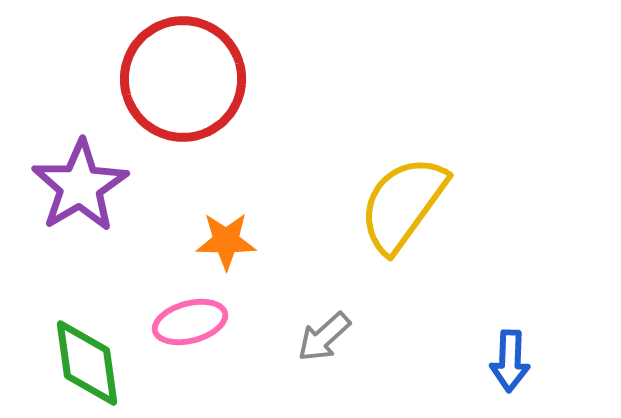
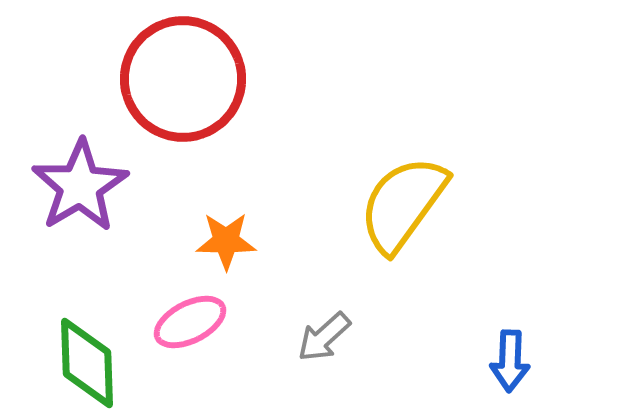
pink ellipse: rotated 12 degrees counterclockwise
green diamond: rotated 6 degrees clockwise
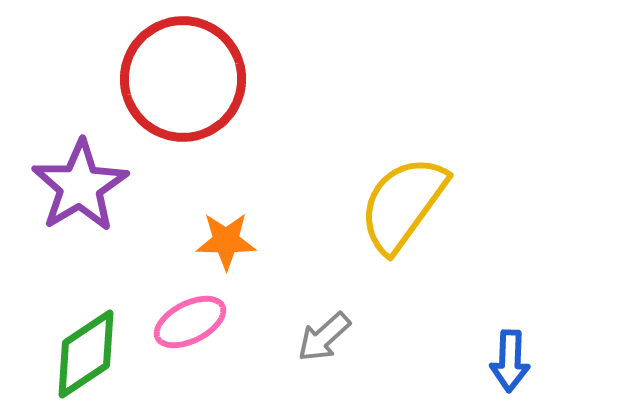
green diamond: moved 1 px left, 9 px up; rotated 58 degrees clockwise
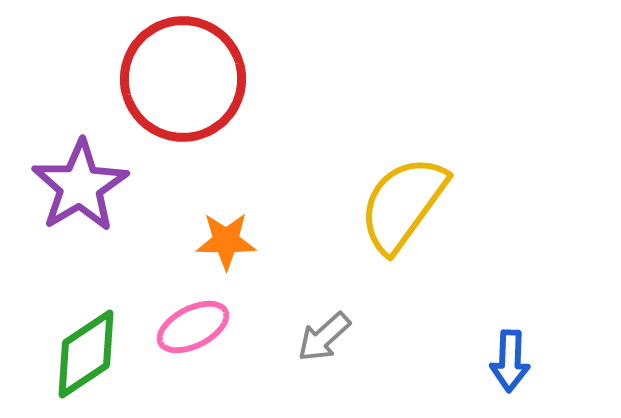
pink ellipse: moved 3 px right, 5 px down
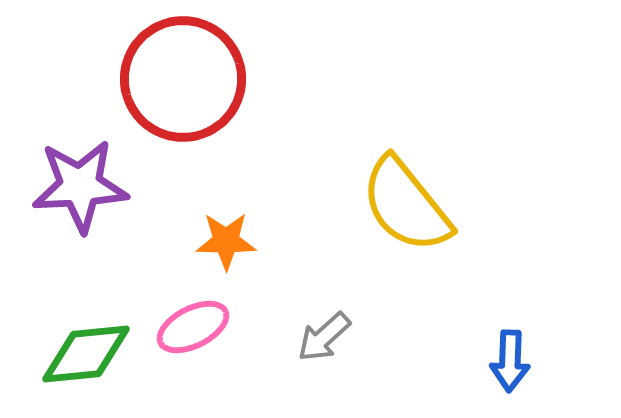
purple star: rotated 28 degrees clockwise
yellow semicircle: moved 3 px right, 1 px down; rotated 75 degrees counterclockwise
green diamond: rotated 28 degrees clockwise
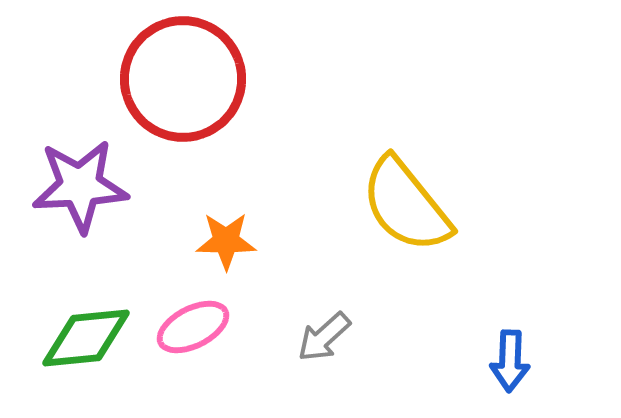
green diamond: moved 16 px up
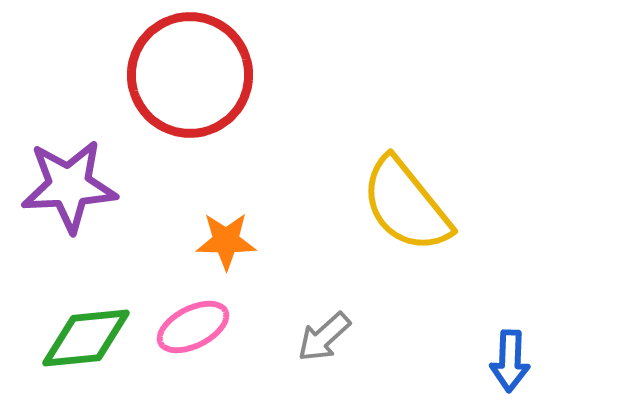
red circle: moved 7 px right, 4 px up
purple star: moved 11 px left
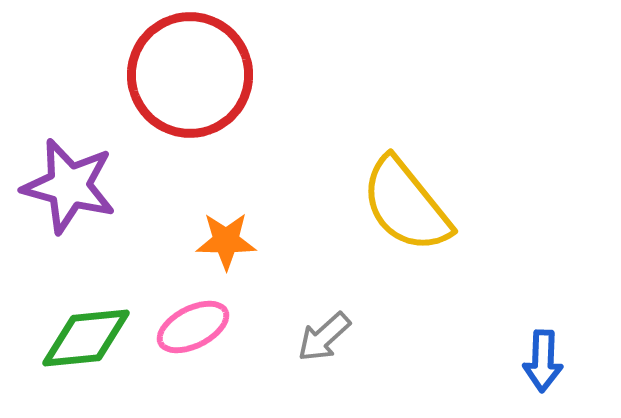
purple star: rotated 18 degrees clockwise
blue arrow: moved 33 px right
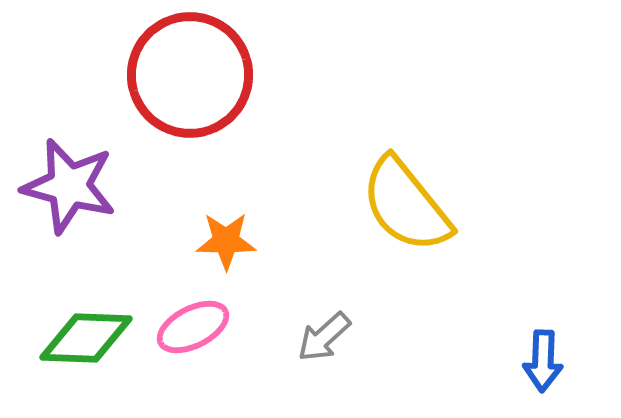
green diamond: rotated 8 degrees clockwise
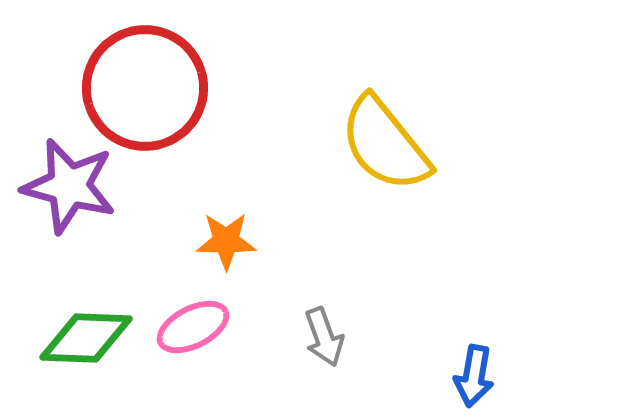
red circle: moved 45 px left, 13 px down
yellow semicircle: moved 21 px left, 61 px up
gray arrow: rotated 68 degrees counterclockwise
blue arrow: moved 69 px left, 15 px down; rotated 8 degrees clockwise
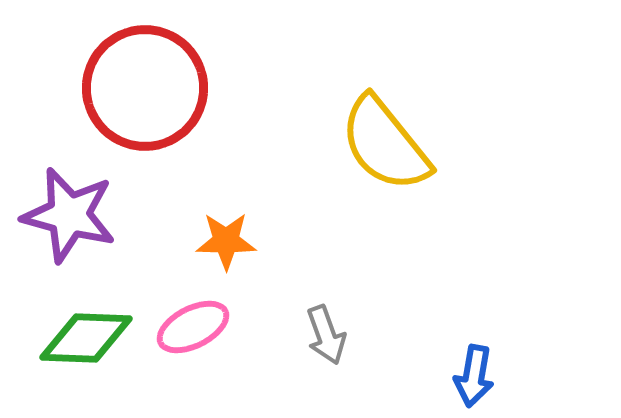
purple star: moved 29 px down
gray arrow: moved 2 px right, 2 px up
